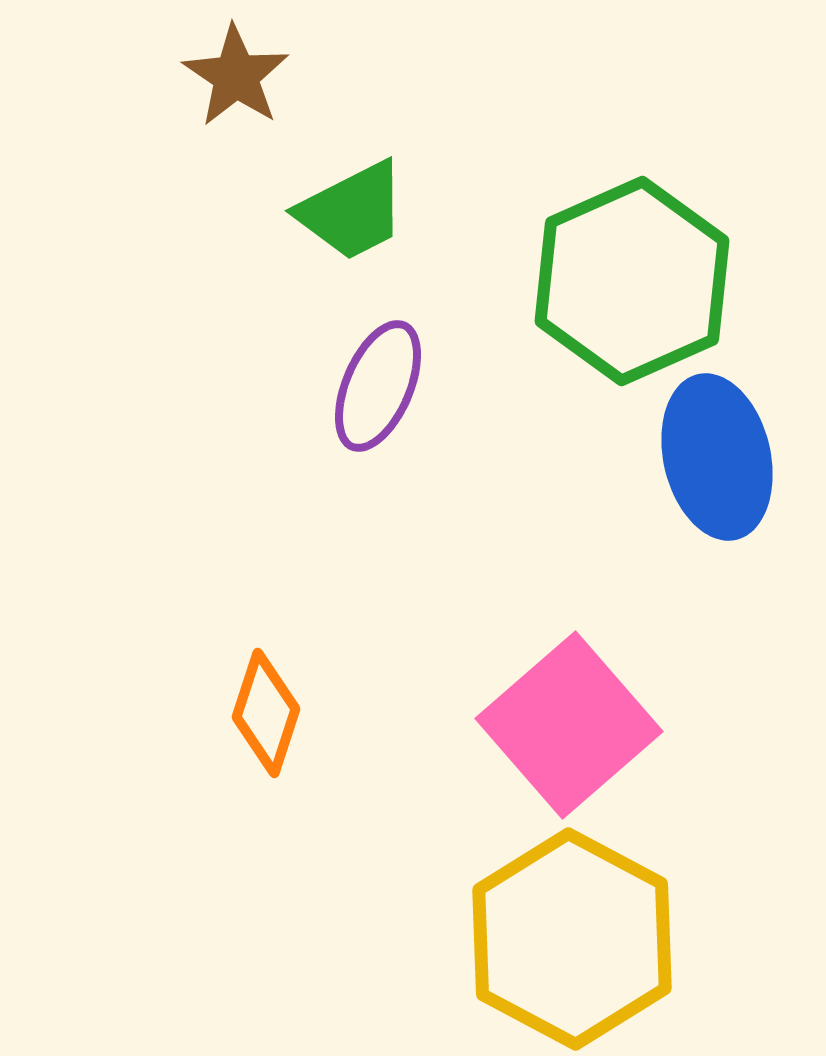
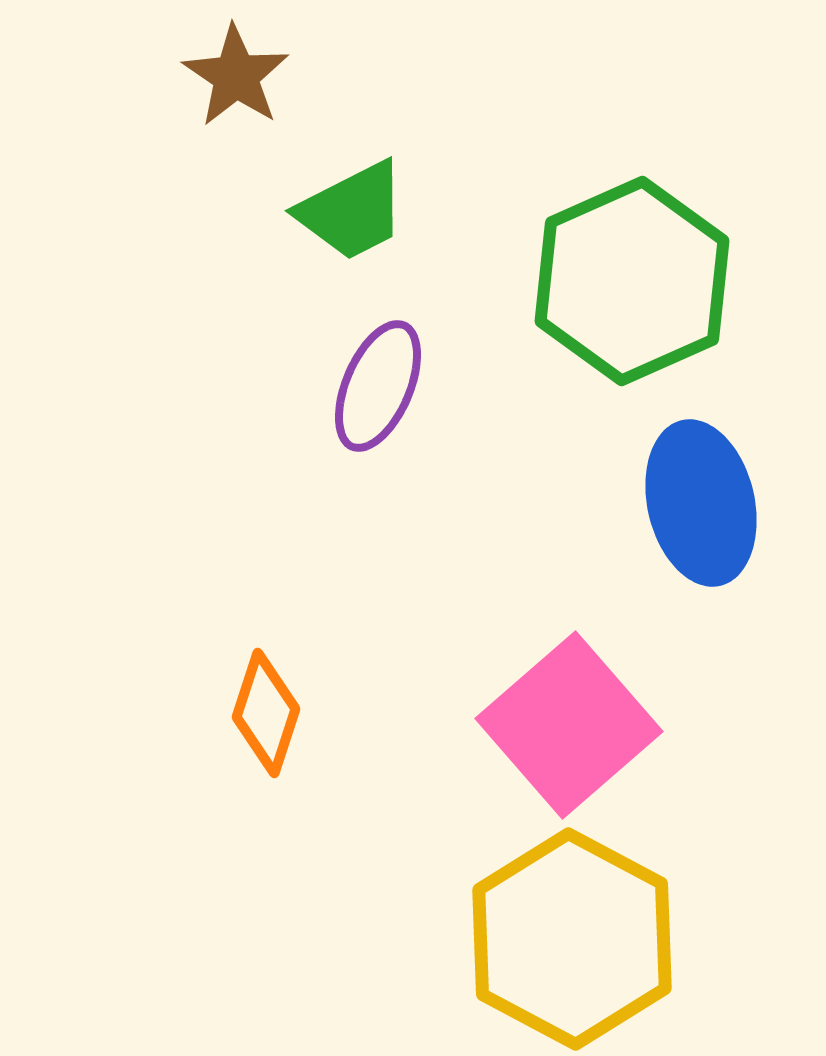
blue ellipse: moved 16 px left, 46 px down
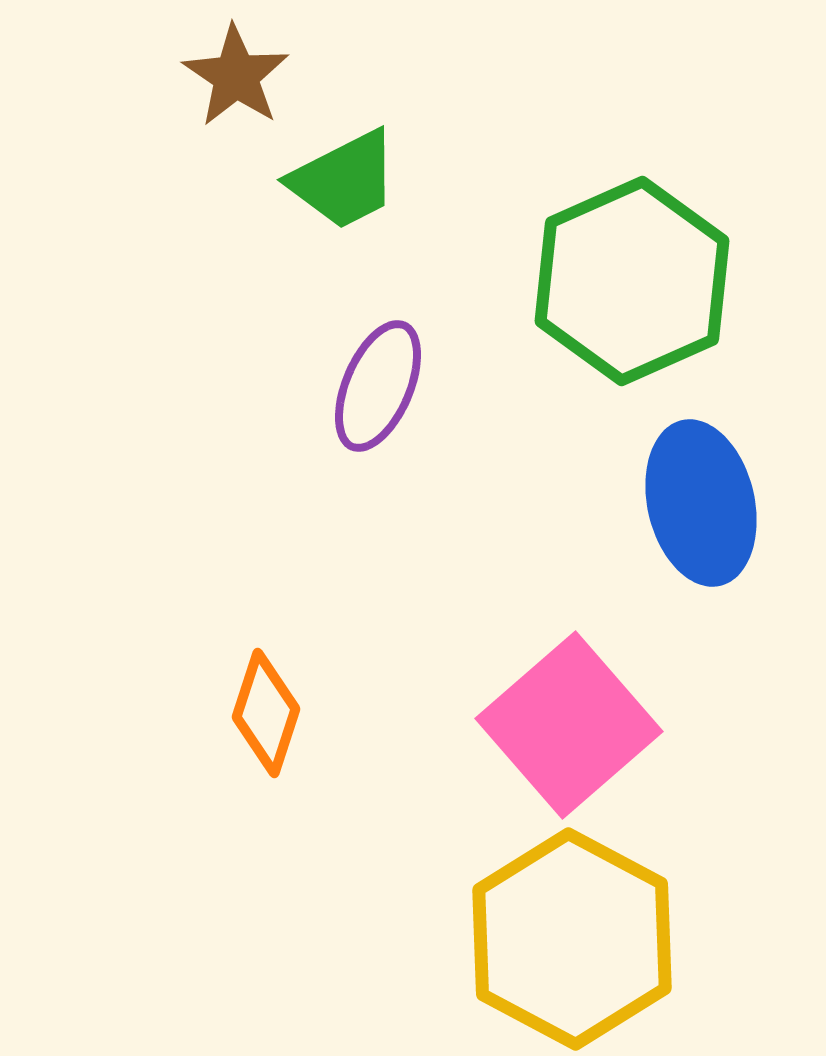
green trapezoid: moved 8 px left, 31 px up
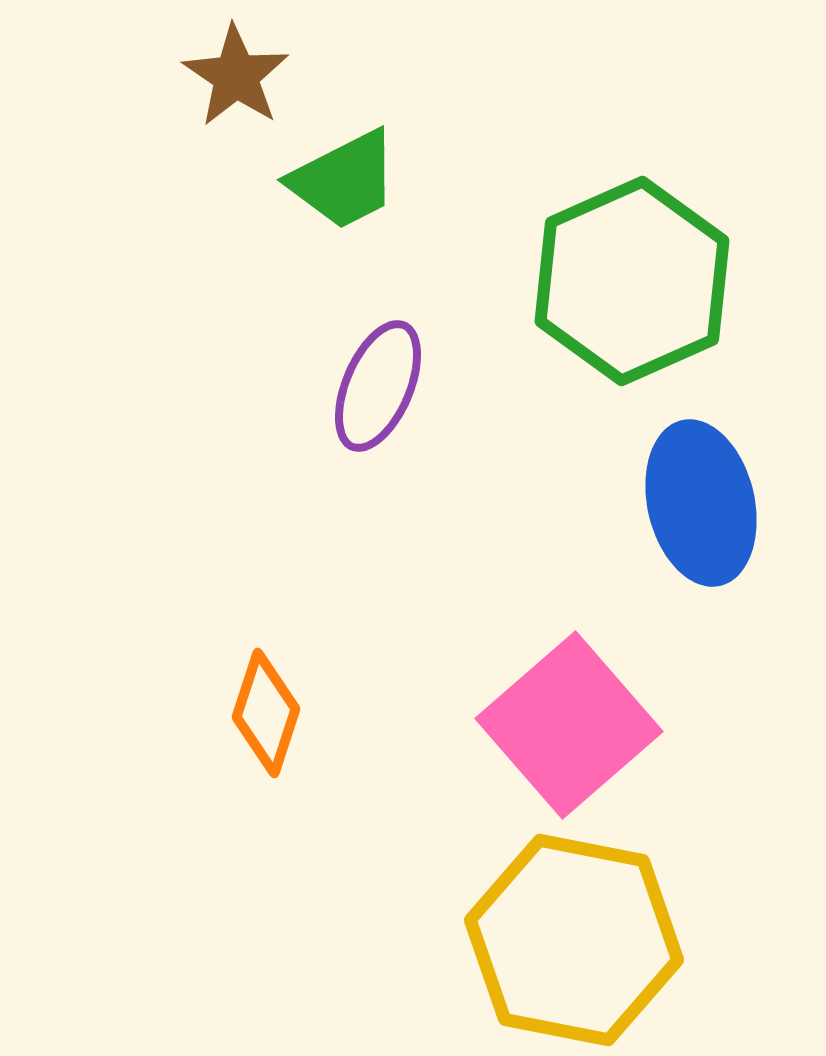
yellow hexagon: moved 2 px right, 1 px down; rotated 17 degrees counterclockwise
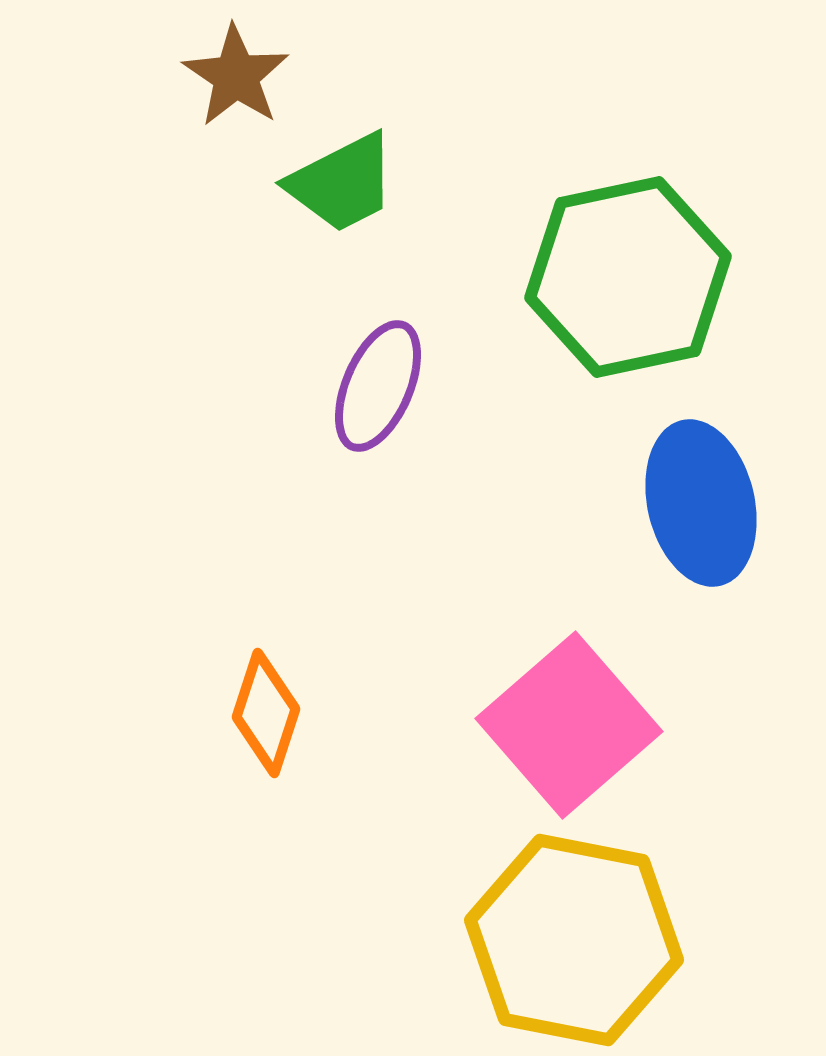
green trapezoid: moved 2 px left, 3 px down
green hexagon: moved 4 px left, 4 px up; rotated 12 degrees clockwise
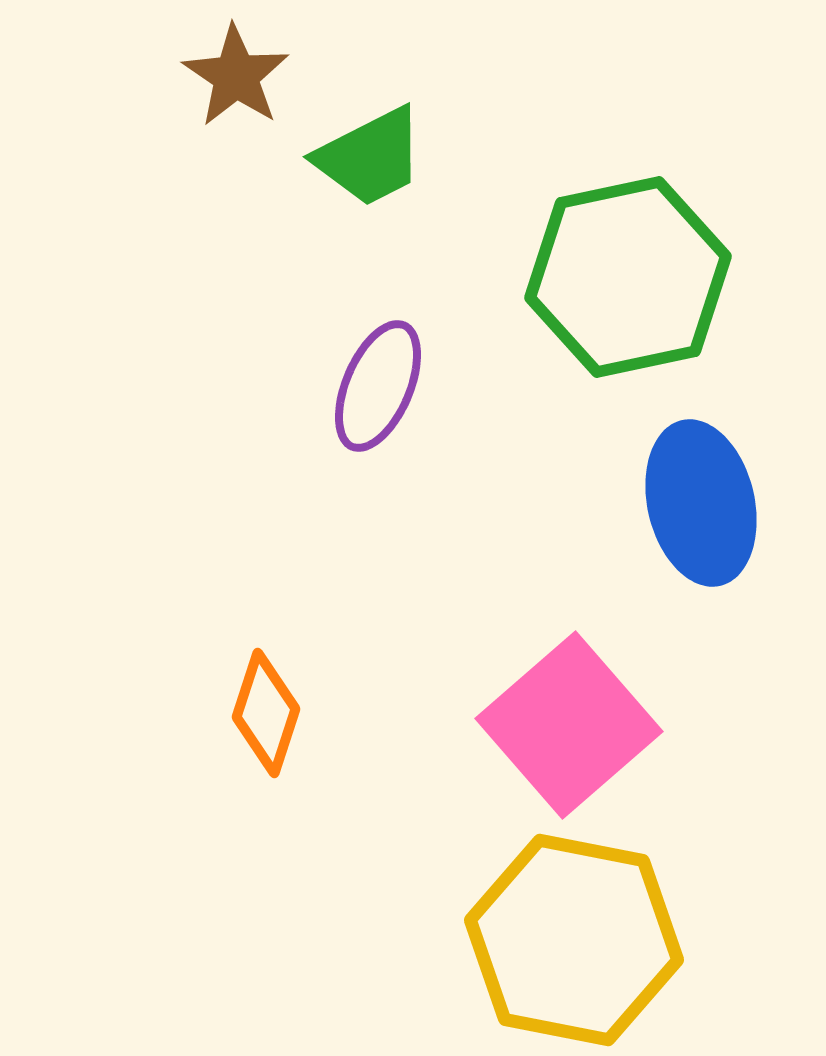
green trapezoid: moved 28 px right, 26 px up
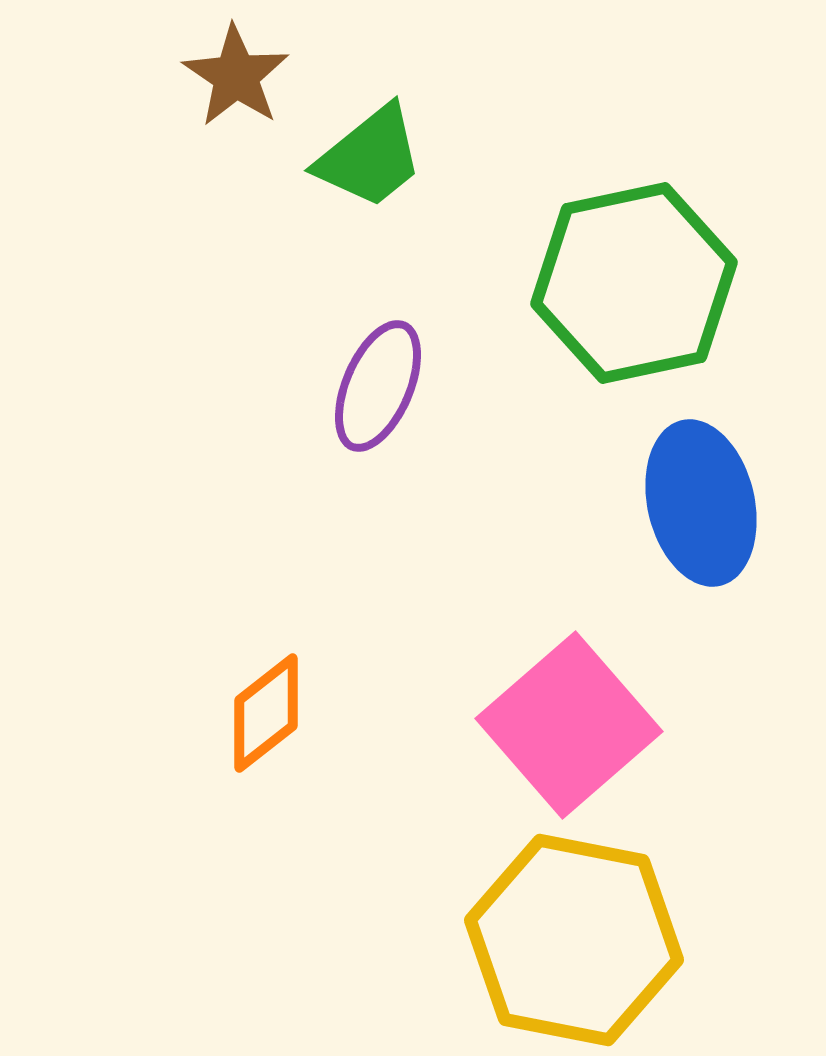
green trapezoid: rotated 12 degrees counterclockwise
green hexagon: moved 6 px right, 6 px down
orange diamond: rotated 34 degrees clockwise
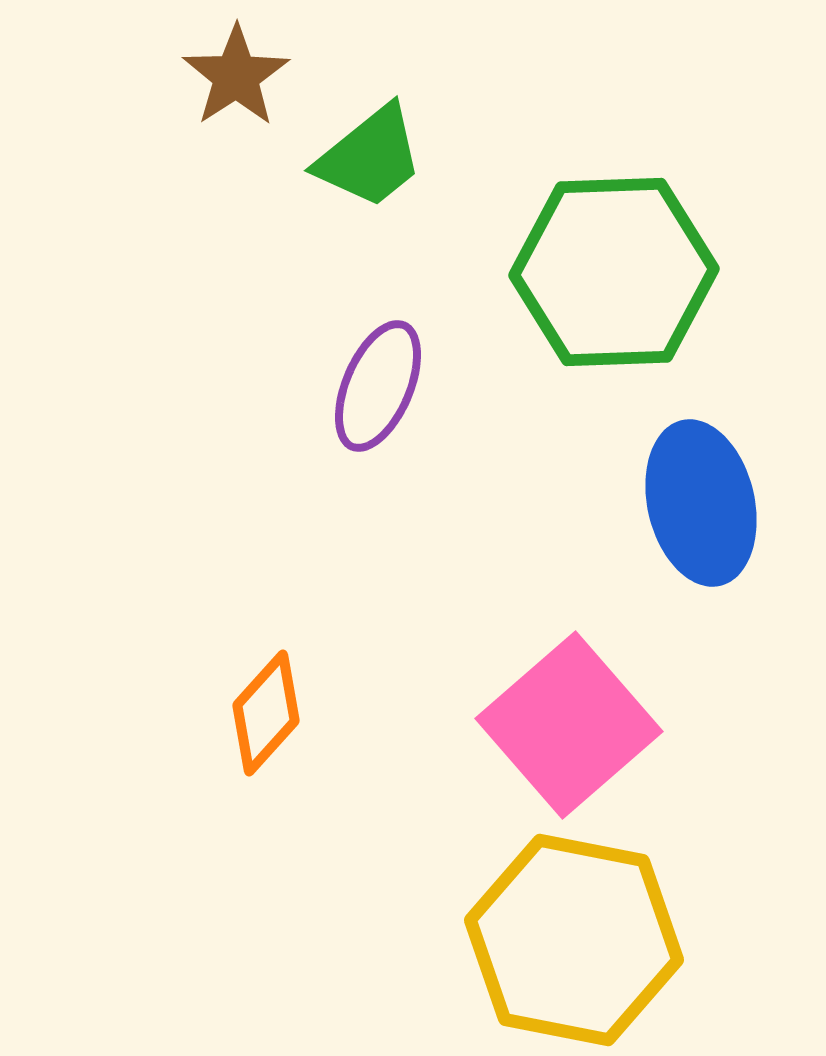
brown star: rotated 5 degrees clockwise
green hexagon: moved 20 px left, 11 px up; rotated 10 degrees clockwise
orange diamond: rotated 10 degrees counterclockwise
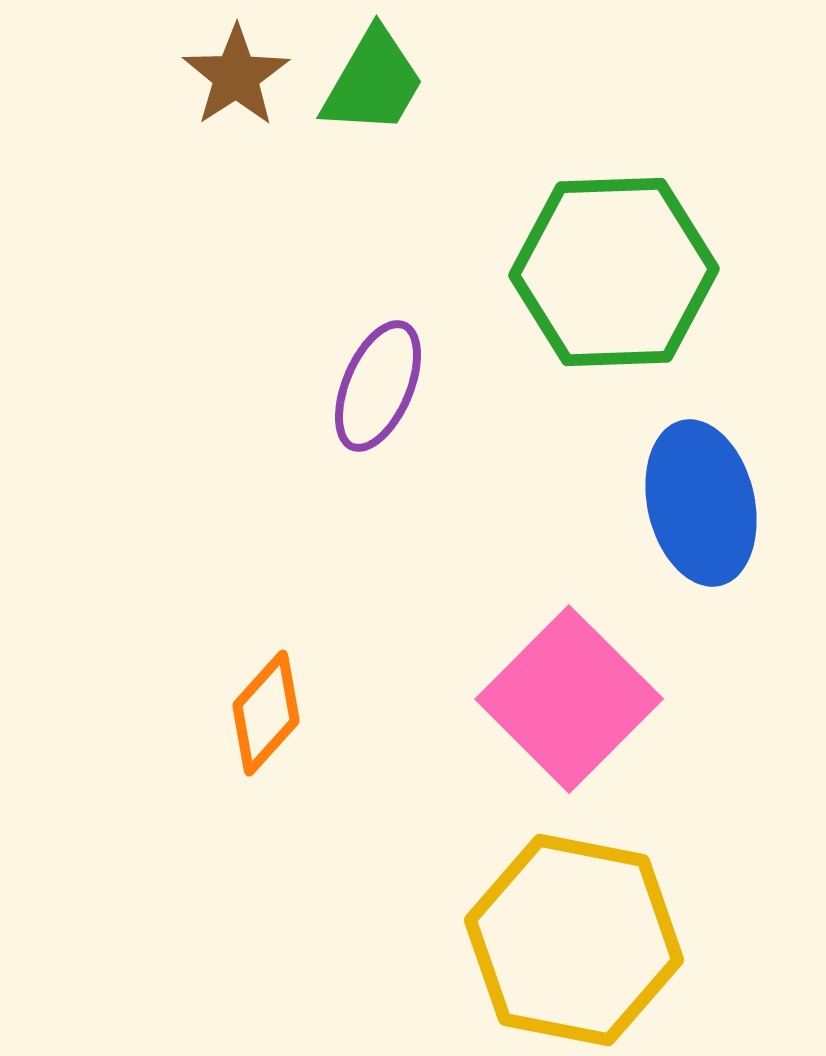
green trapezoid: moved 3 px right, 75 px up; rotated 21 degrees counterclockwise
pink square: moved 26 px up; rotated 4 degrees counterclockwise
